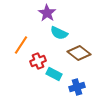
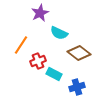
purple star: moved 7 px left; rotated 12 degrees clockwise
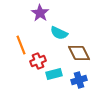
purple star: rotated 12 degrees counterclockwise
orange line: rotated 54 degrees counterclockwise
brown diamond: rotated 25 degrees clockwise
cyan rectangle: rotated 42 degrees counterclockwise
blue cross: moved 2 px right, 7 px up
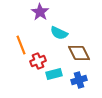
purple star: moved 1 px up
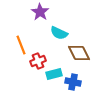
blue cross: moved 6 px left, 2 px down; rotated 28 degrees clockwise
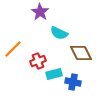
orange line: moved 8 px left, 4 px down; rotated 66 degrees clockwise
brown diamond: moved 2 px right
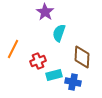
purple star: moved 5 px right
cyan semicircle: rotated 84 degrees clockwise
orange line: rotated 18 degrees counterclockwise
brown diamond: moved 1 px right, 4 px down; rotated 30 degrees clockwise
cyan rectangle: moved 1 px down
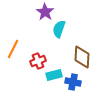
cyan semicircle: moved 4 px up
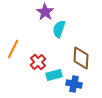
brown diamond: moved 1 px left, 1 px down
red cross: moved 1 px down; rotated 21 degrees counterclockwise
blue cross: moved 1 px right, 2 px down
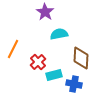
cyan semicircle: moved 5 px down; rotated 60 degrees clockwise
